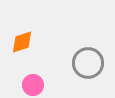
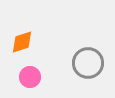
pink circle: moved 3 px left, 8 px up
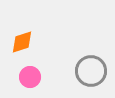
gray circle: moved 3 px right, 8 px down
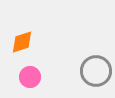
gray circle: moved 5 px right
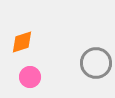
gray circle: moved 8 px up
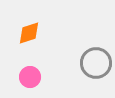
orange diamond: moved 7 px right, 9 px up
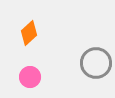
orange diamond: rotated 25 degrees counterclockwise
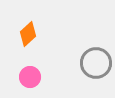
orange diamond: moved 1 px left, 1 px down
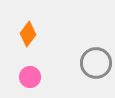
orange diamond: rotated 10 degrees counterclockwise
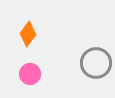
pink circle: moved 3 px up
